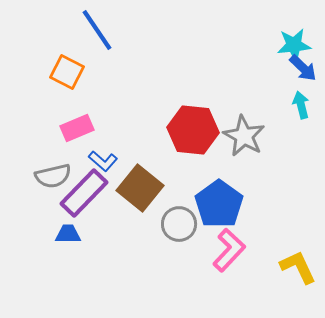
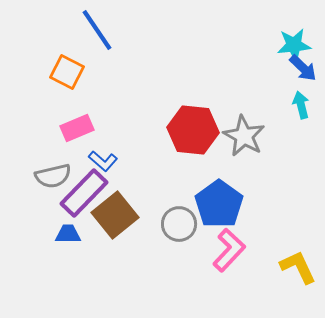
brown square: moved 25 px left, 27 px down; rotated 12 degrees clockwise
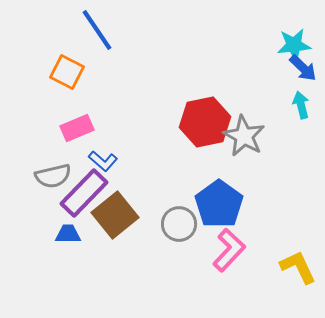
red hexagon: moved 12 px right, 8 px up; rotated 18 degrees counterclockwise
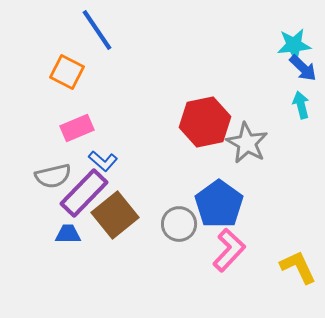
gray star: moved 3 px right, 7 px down
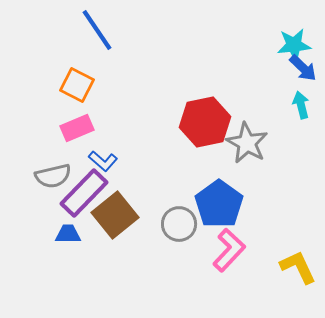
orange square: moved 10 px right, 13 px down
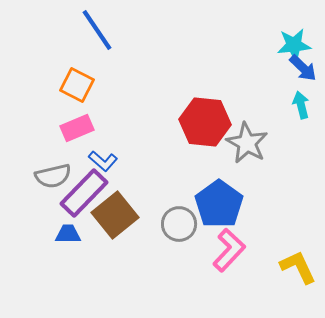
red hexagon: rotated 18 degrees clockwise
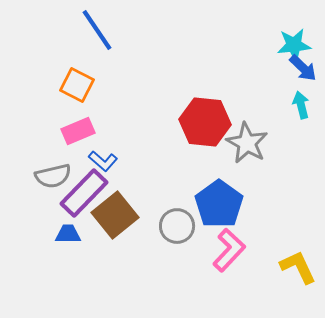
pink rectangle: moved 1 px right, 3 px down
gray circle: moved 2 px left, 2 px down
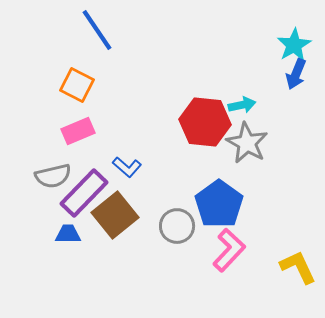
cyan star: rotated 24 degrees counterclockwise
blue arrow: moved 7 px left, 6 px down; rotated 68 degrees clockwise
cyan arrow: moved 59 px left; rotated 92 degrees clockwise
blue L-shape: moved 24 px right, 6 px down
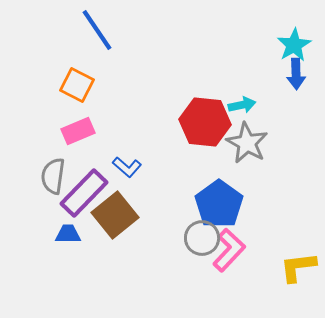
blue arrow: rotated 24 degrees counterclockwise
gray semicircle: rotated 111 degrees clockwise
gray circle: moved 25 px right, 12 px down
yellow L-shape: rotated 72 degrees counterclockwise
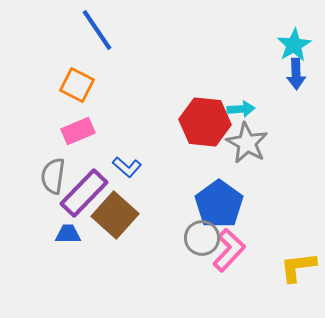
cyan arrow: moved 1 px left, 4 px down; rotated 8 degrees clockwise
brown square: rotated 9 degrees counterclockwise
